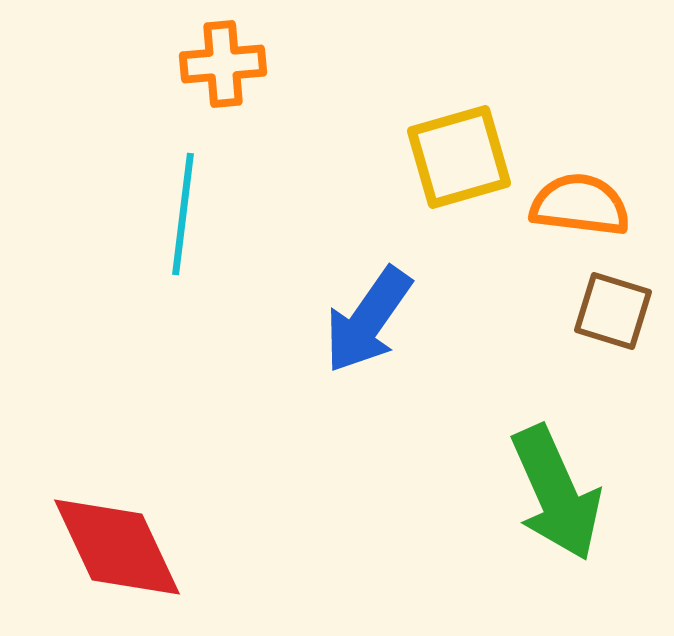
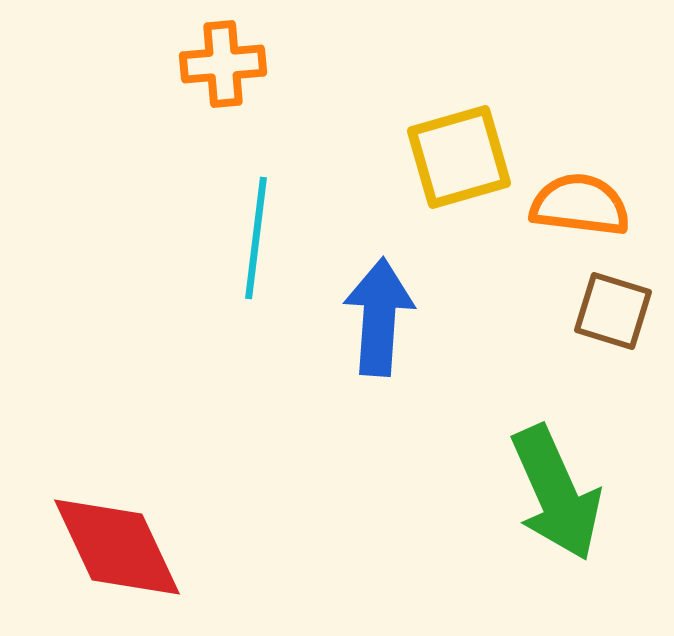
cyan line: moved 73 px right, 24 px down
blue arrow: moved 11 px right, 3 px up; rotated 149 degrees clockwise
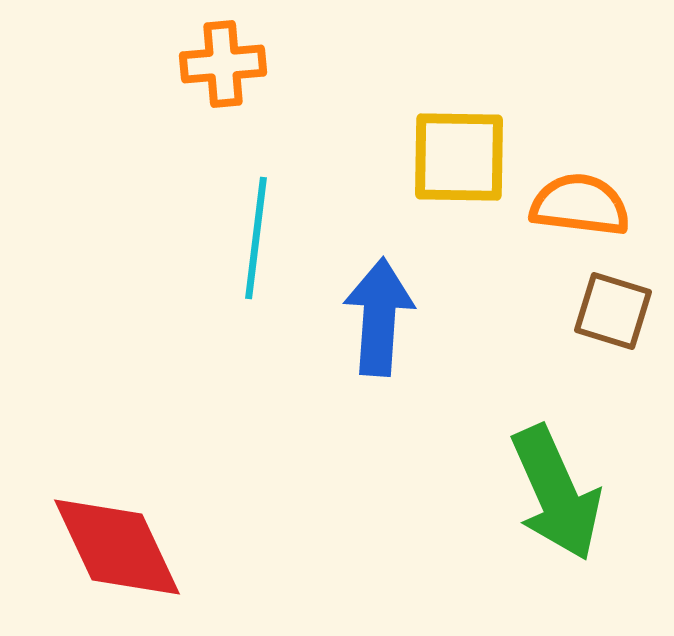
yellow square: rotated 17 degrees clockwise
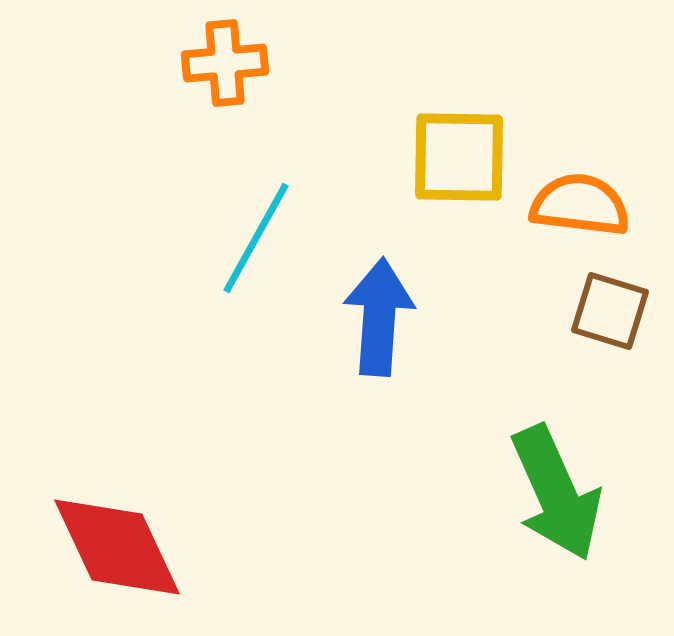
orange cross: moved 2 px right, 1 px up
cyan line: rotated 22 degrees clockwise
brown square: moved 3 px left
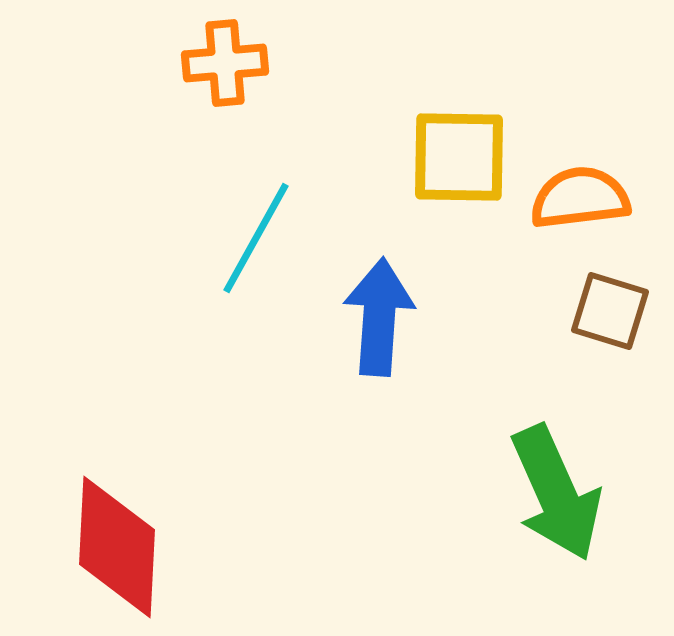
orange semicircle: moved 7 px up; rotated 14 degrees counterclockwise
red diamond: rotated 28 degrees clockwise
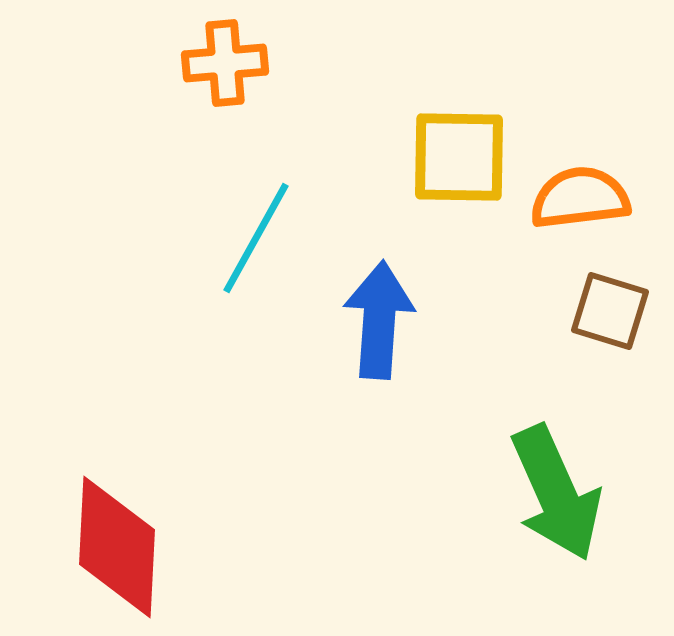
blue arrow: moved 3 px down
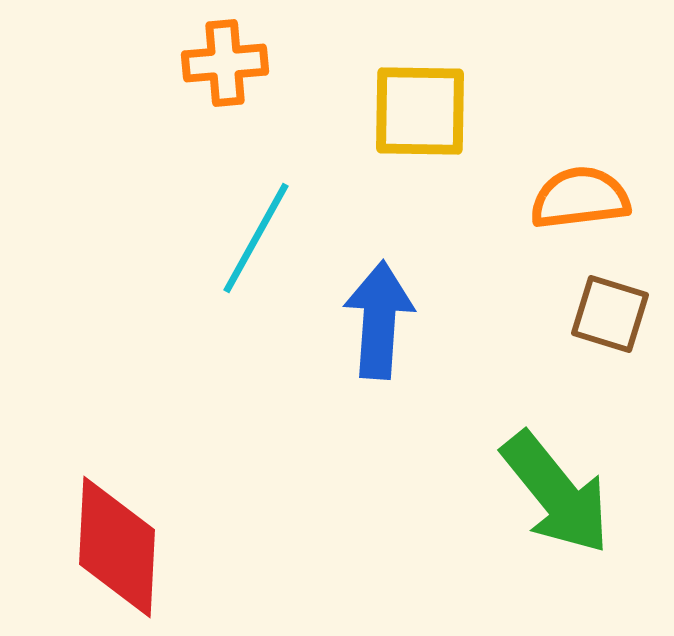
yellow square: moved 39 px left, 46 px up
brown square: moved 3 px down
green arrow: rotated 15 degrees counterclockwise
